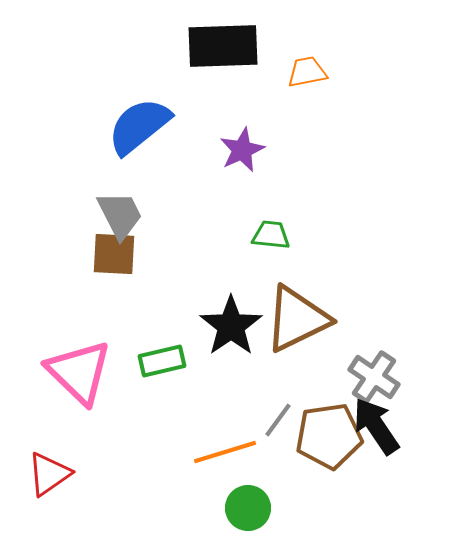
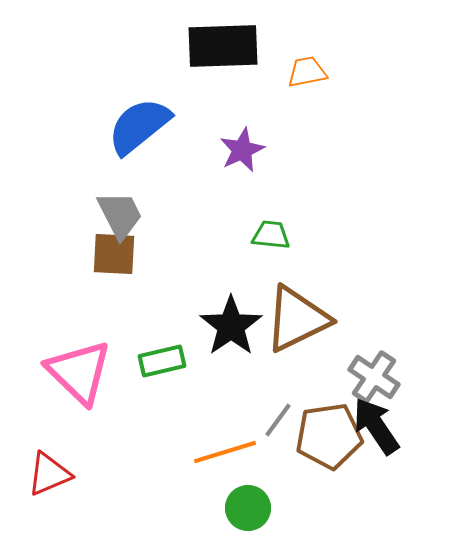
red triangle: rotated 12 degrees clockwise
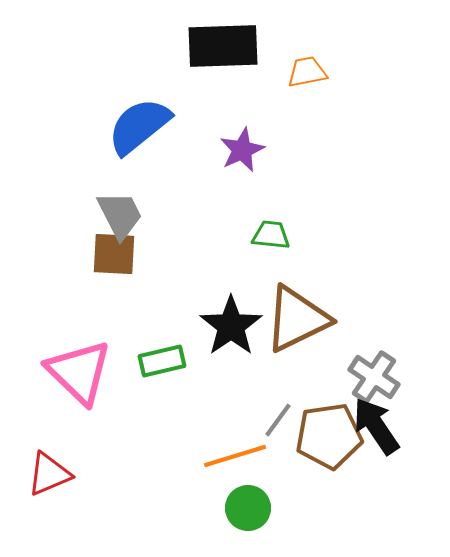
orange line: moved 10 px right, 4 px down
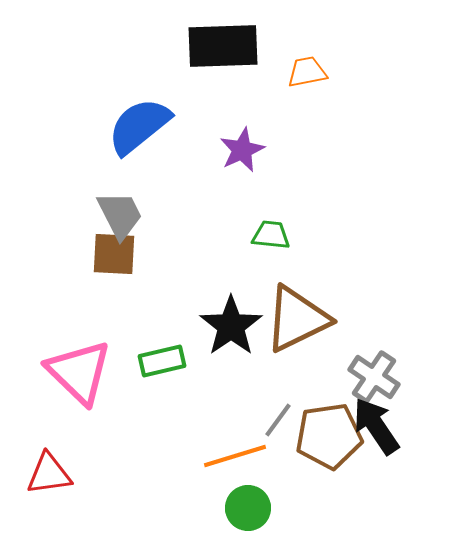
red triangle: rotated 15 degrees clockwise
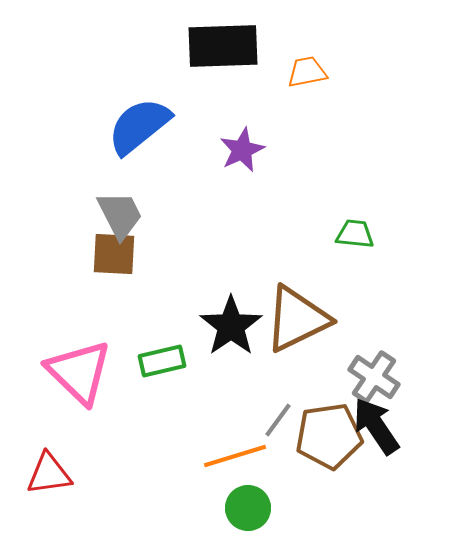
green trapezoid: moved 84 px right, 1 px up
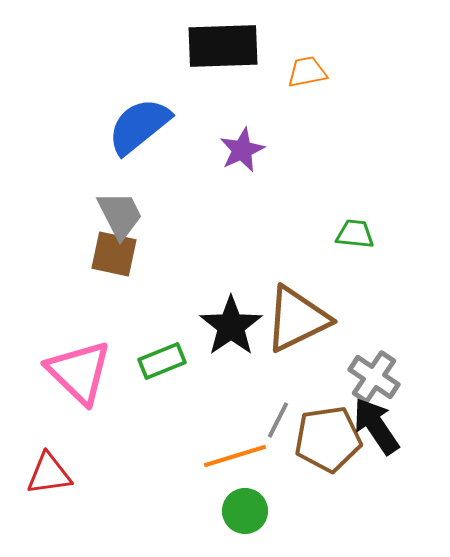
brown square: rotated 9 degrees clockwise
green rectangle: rotated 9 degrees counterclockwise
gray line: rotated 9 degrees counterclockwise
brown pentagon: moved 1 px left, 3 px down
green circle: moved 3 px left, 3 px down
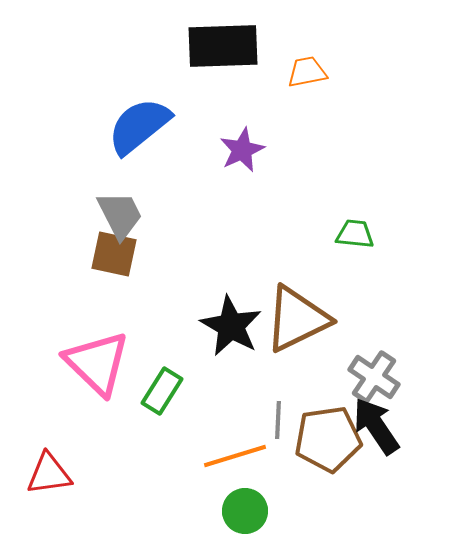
black star: rotated 8 degrees counterclockwise
green rectangle: moved 30 px down; rotated 36 degrees counterclockwise
pink triangle: moved 18 px right, 9 px up
gray line: rotated 24 degrees counterclockwise
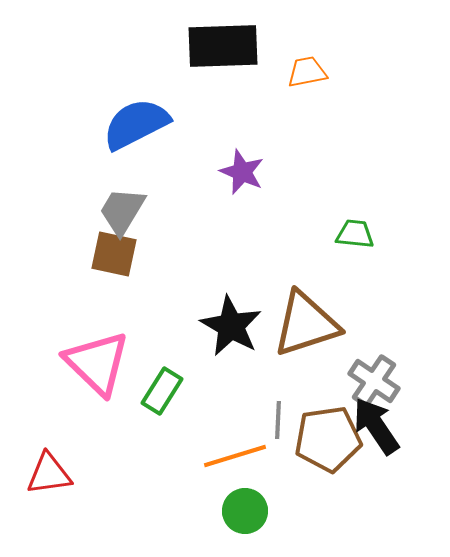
blue semicircle: moved 3 px left, 2 px up; rotated 12 degrees clockwise
purple star: moved 22 px down; rotated 24 degrees counterclockwise
gray trapezoid: moved 2 px right, 4 px up; rotated 122 degrees counterclockwise
brown triangle: moved 9 px right, 5 px down; rotated 8 degrees clockwise
gray cross: moved 4 px down
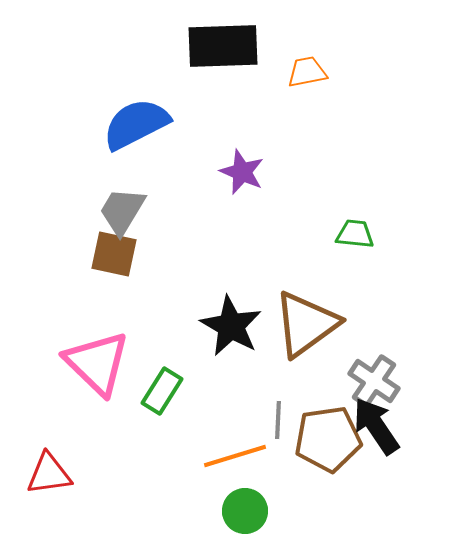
brown triangle: rotated 18 degrees counterclockwise
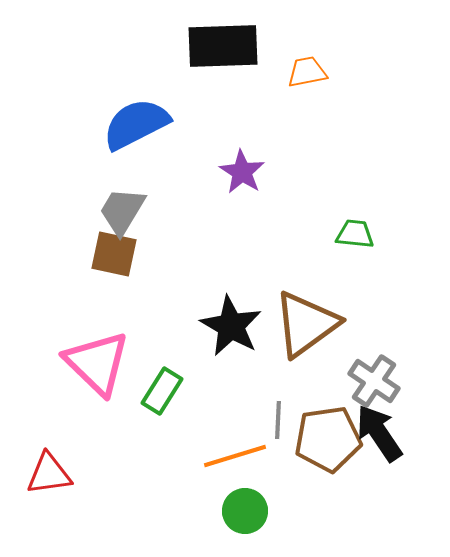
purple star: rotated 9 degrees clockwise
black arrow: moved 3 px right, 7 px down
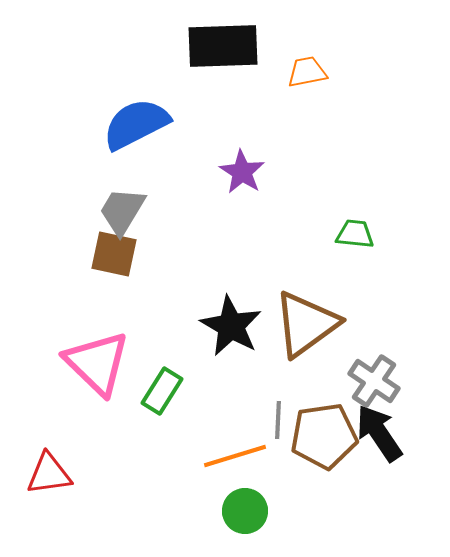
brown pentagon: moved 4 px left, 3 px up
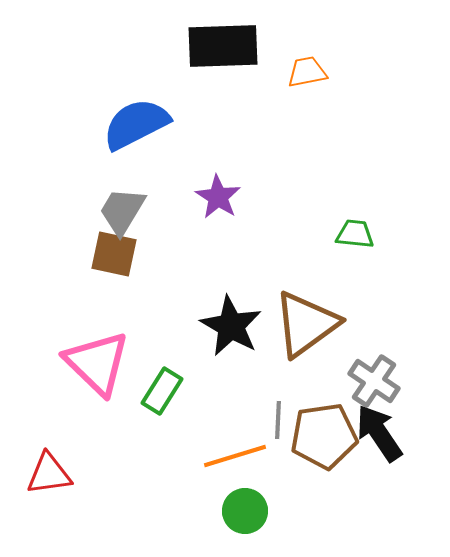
purple star: moved 24 px left, 25 px down
